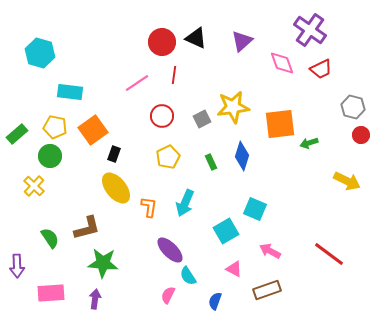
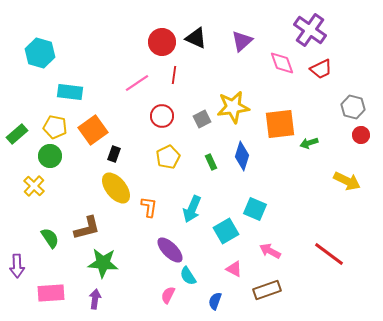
cyan arrow at (185, 203): moved 7 px right, 6 px down
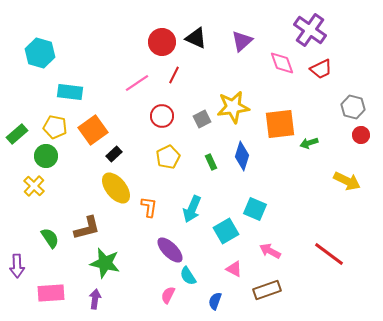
red line at (174, 75): rotated 18 degrees clockwise
black rectangle at (114, 154): rotated 28 degrees clockwise
green circle at (50, 156): moved 4 px left
green star at (103, 263): moved 2 px right; rotated 8 degrees clockwise
